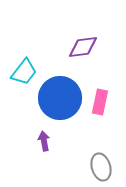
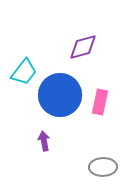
purple diamond: rotated 8 degrees counterclockwise
blue circle: moved 3 px up
gray ellipse: moved 2 px right; rotated 76 degrees counterclockwise
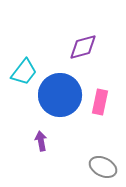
purple arrow: moved 3 px left
gray ellipse: rotated 28 degrees clockwise
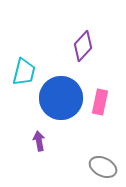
purple diamond: moved 1 px up; rotated 32 degrees counterclockwise
cyan trapezoid: rotated 24 degrees counterclockwise
blue circle: moved 1 px right, 3 px down
purple arrow: moved 2 px left
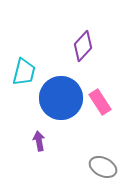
pink rectangle: rotated 45 degrees counterclockwise
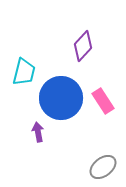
pink rectangle: moved 3 px right, 1 px up
purple arrow: moved 1 px left, 9 px up
gray ellipse: rotated 64 degrees counterclockwise
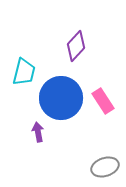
purple diamond: moved 7 px left
gray ellipse: moved 2 px right; rotated 20 degrees clockwise
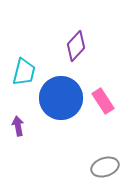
purple arrow: moved 20 px left, 6 px up
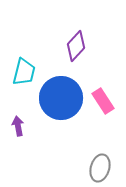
gray ellipse: moved 5 px left, 1 px down; rotated 56 degrees counterclockwise
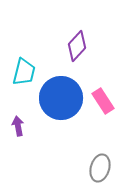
purple diamond: moved 1 px right
